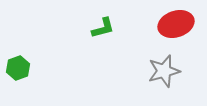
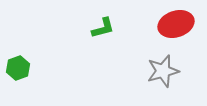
gray star: moved 1 px left
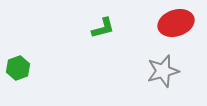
red ellipse: moved 1 px up
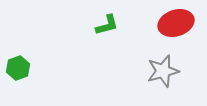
green L-shape: moved 4 px right, 3 px up
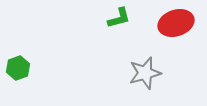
green L-shape: moved 12 px right, 7 px up
gray star: moved 18 px left, 2 px down
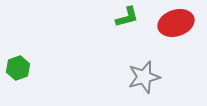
green L-shape: moved 8 px right, 1 px up
gray star: moved 1 px left, 4 px down
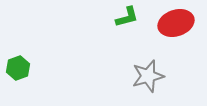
gray star: moved 4 px right, 1 px up
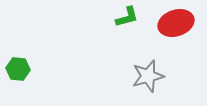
green hexagon: moved 1 px down; rotated 25 degrees clockwise
